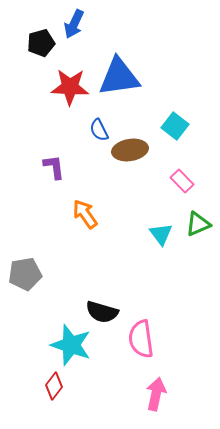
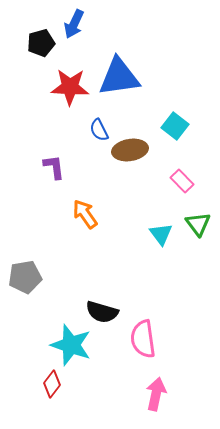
green triangle: rotated 44 degrees counterclockwise
gray pentagon: moved 3 px down
pink semicircle: moved 2 px right
red diamond: moved 2 px left, 2 px up
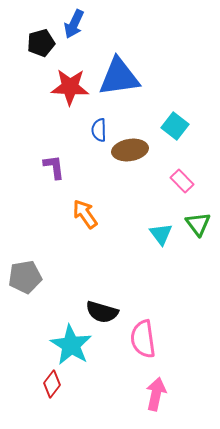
blue semicircle: rotated 25 degrees clockwise
cyan star: rotated 12 degrees clockwise
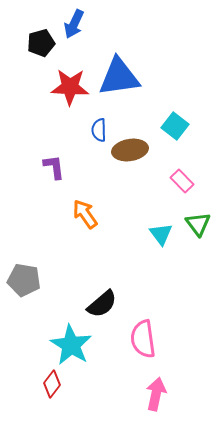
gray pentagon: moved 1 px left, 3 px down; rotated 20 degrees clockwise
black semicircle: moved 8 px up; rotated 56 degrees counterclockwise
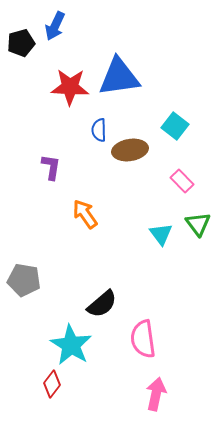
blue arrow: moved 19 px left, 2 px down
black pentagon: moved 20 px left
purple L-shape: moved 3 px left; rotated 16 degrees clockwise
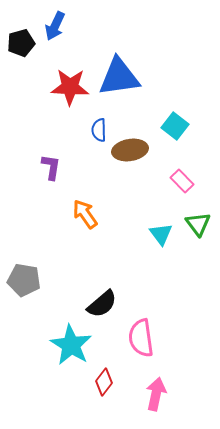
pink semicircle: moved 2 px left, 1 px up
red diamond: moved 52 px right, 2 px up
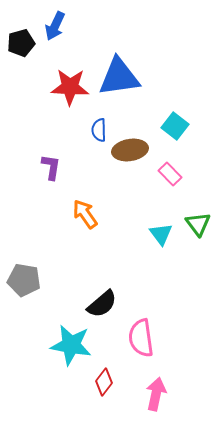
pink rectangle: moved 12 px left, 7 px up
cyan star: rotated 21 degrees counterclockwise
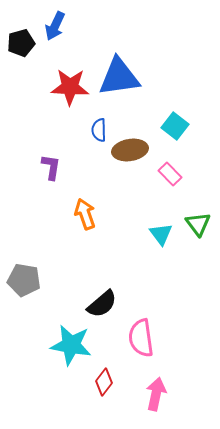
orange arrow: rotated 16 degrees clockwise
